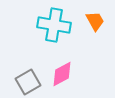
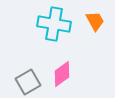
cyan cross: moved 1 px up
pink diamond: rotated 8 degrees counterclockwise
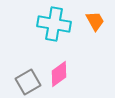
pink diamond: moved 3 px left
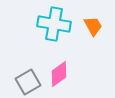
orange trapezoid: moved 2 px left, 5 px down
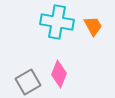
cyan cross: moved 3 px right, 2 px up
pink diamond: rotated 32 degrees counterclockwise
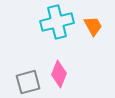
cyan cross: rotated 24 degrees counterclockwise
gray square: rotated 15 degrees clockwise
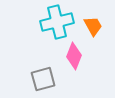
pink diamond: moved 15 px right, 18 px up
gray square: moved 15 px right, 3 px up
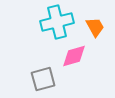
orange trapezoid: moved 2 px right, 1 px down
pink diamond: rotated 52 degrees clockwise
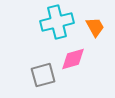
pink diamond: moved 1 px left, 3 px down
gray square: moved 4 px up
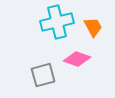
orange trapezoid: moved 2 px left
pink diamond: moved 4 px right; rotated 36 degrees clockwise
